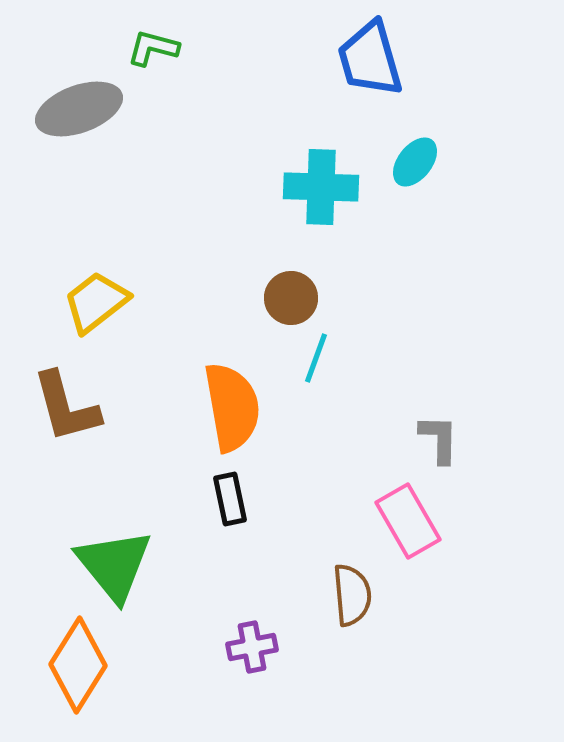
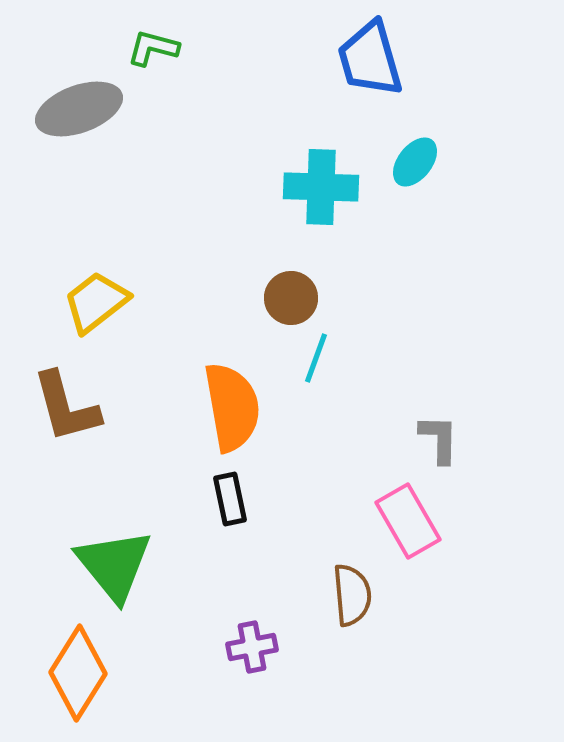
orange diamond: moved 8 px down
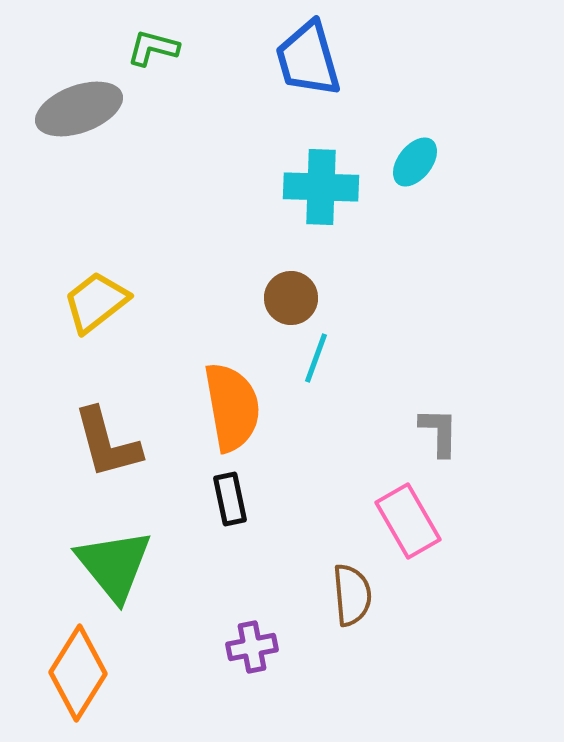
blue trapezoid: moved 62 px left
brown L-shape: moved 41 px right, 36 px down
gray L-shape: moved 7 px up
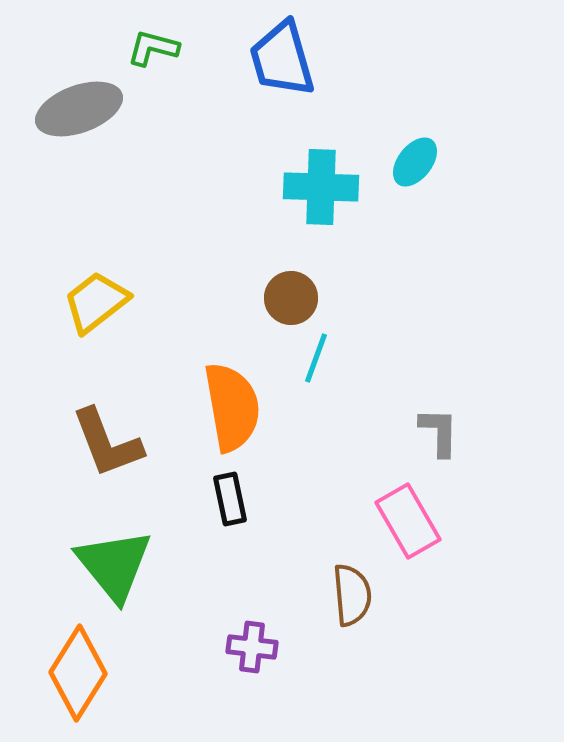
blue trapezoid: moved 26 px left
brown L-shape: rotated 6 degrees counterclockwise
purple cross: rotated 18 degrees clockwise
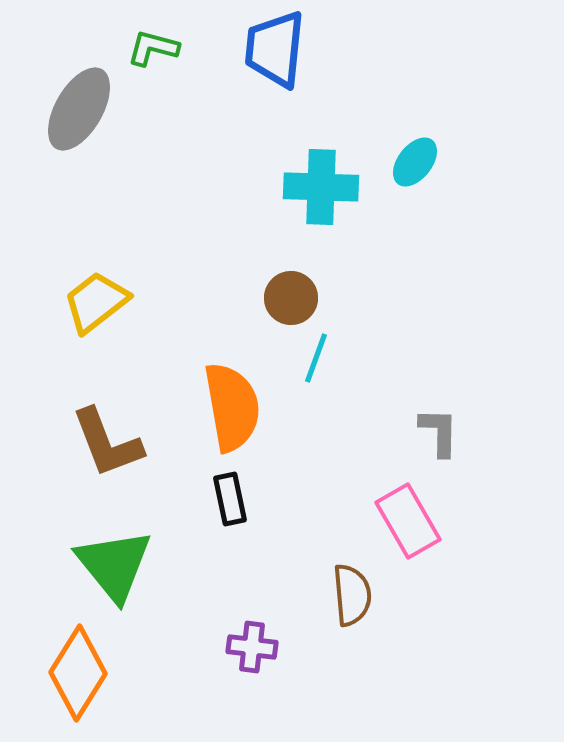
blue trapezoid: moved 7 px left, 10 px up; rotated 22 degrees clockwise
gray ellipse: rotated 40 degrees counterclockwise
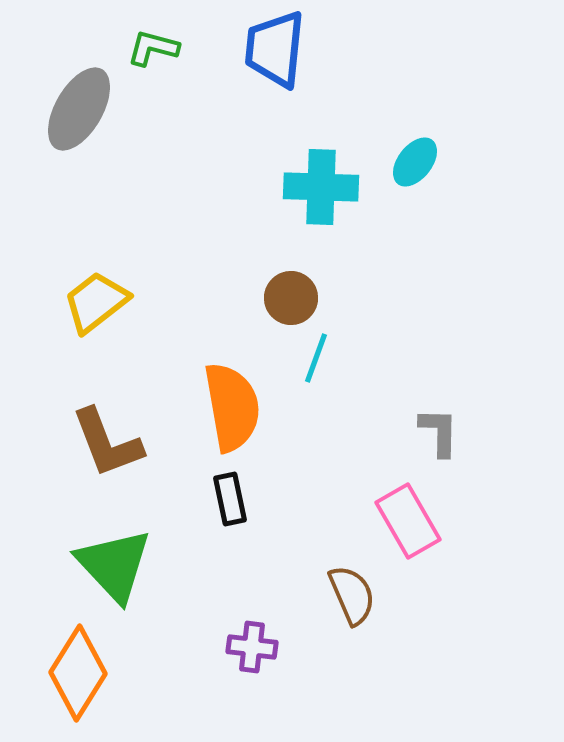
green triangle: rotated 4 degrees counterclockwise
brown semicircle: rotated 18 degrees counterclockwise
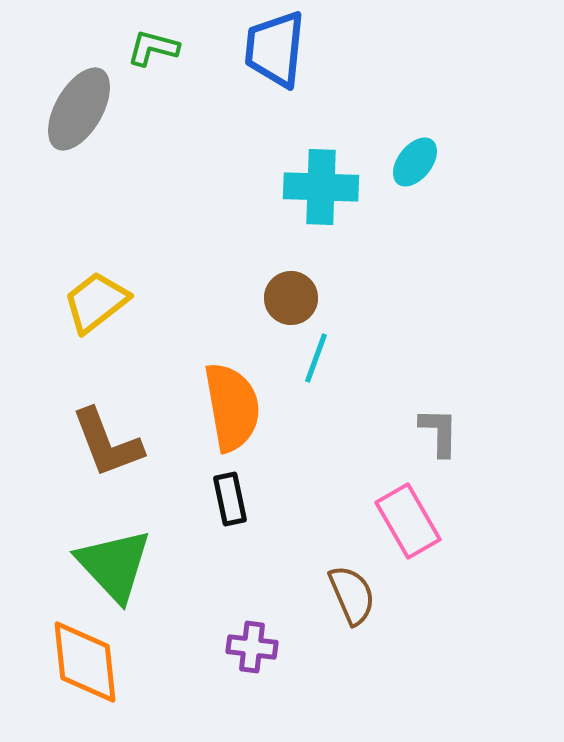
orange diamond: moved 7 px right, 11 px up; rotated 38 degrees counterclockwise
